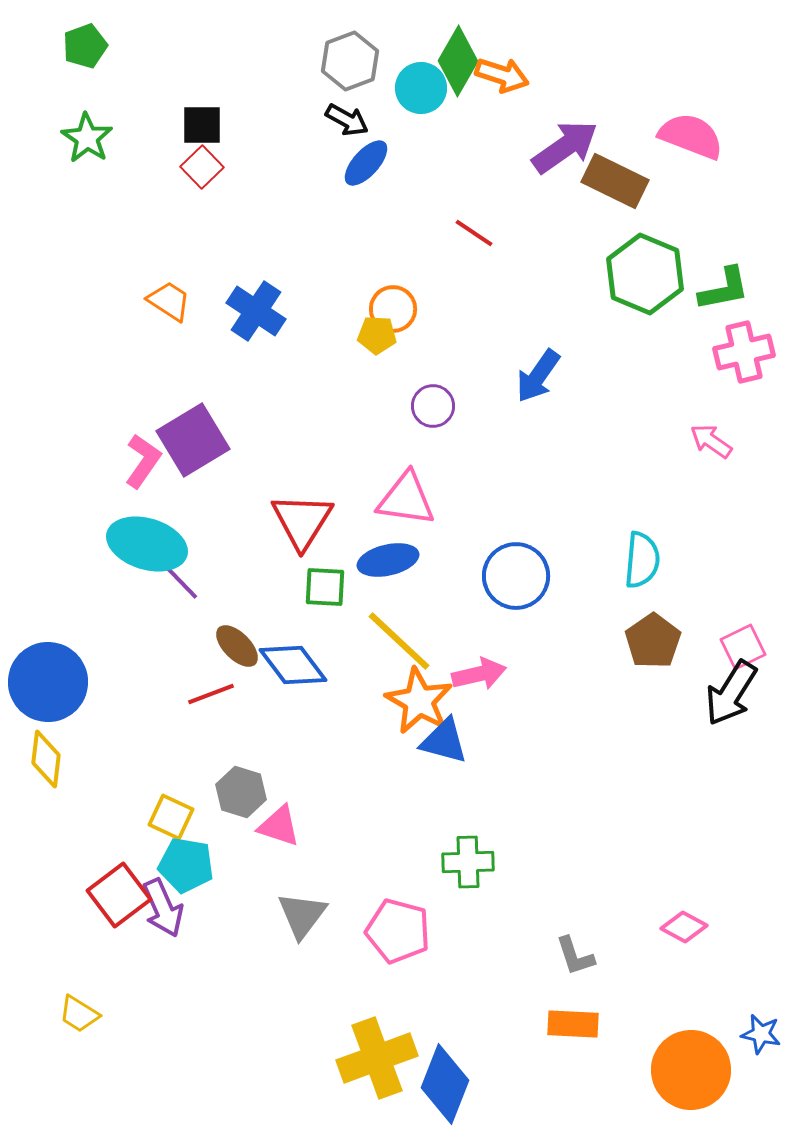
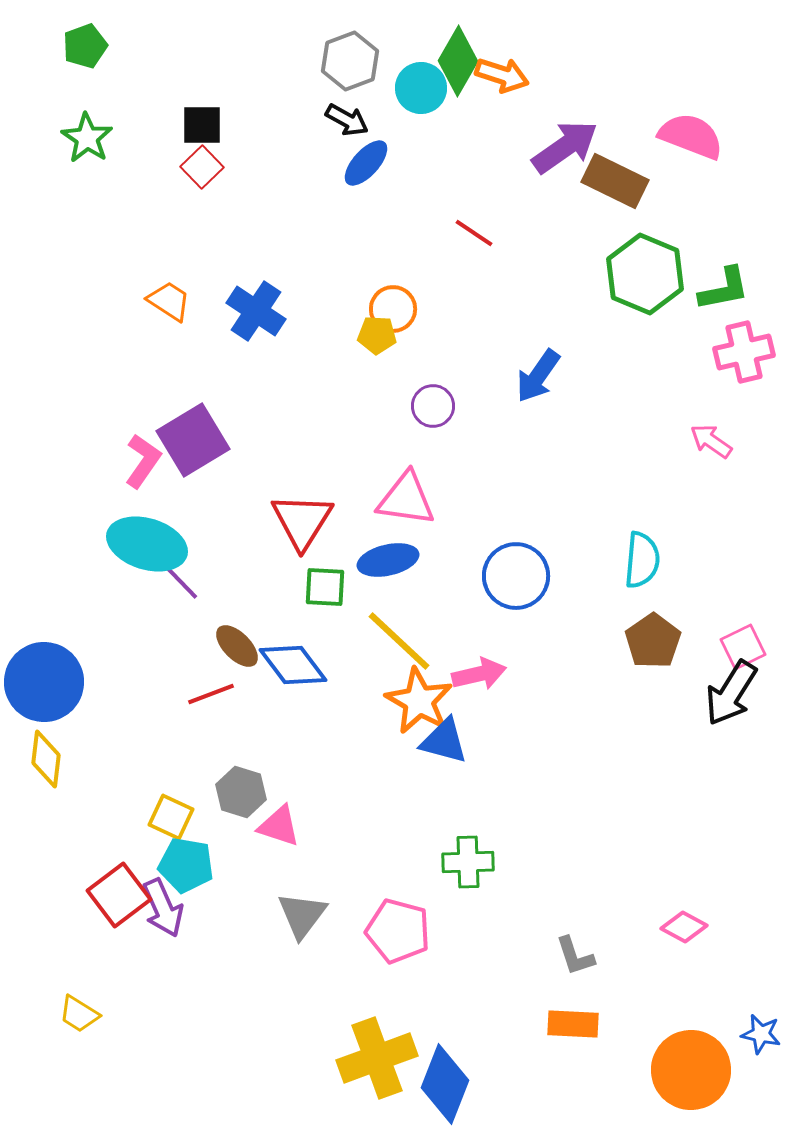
blue circle at (48, 682): moved 4 px left
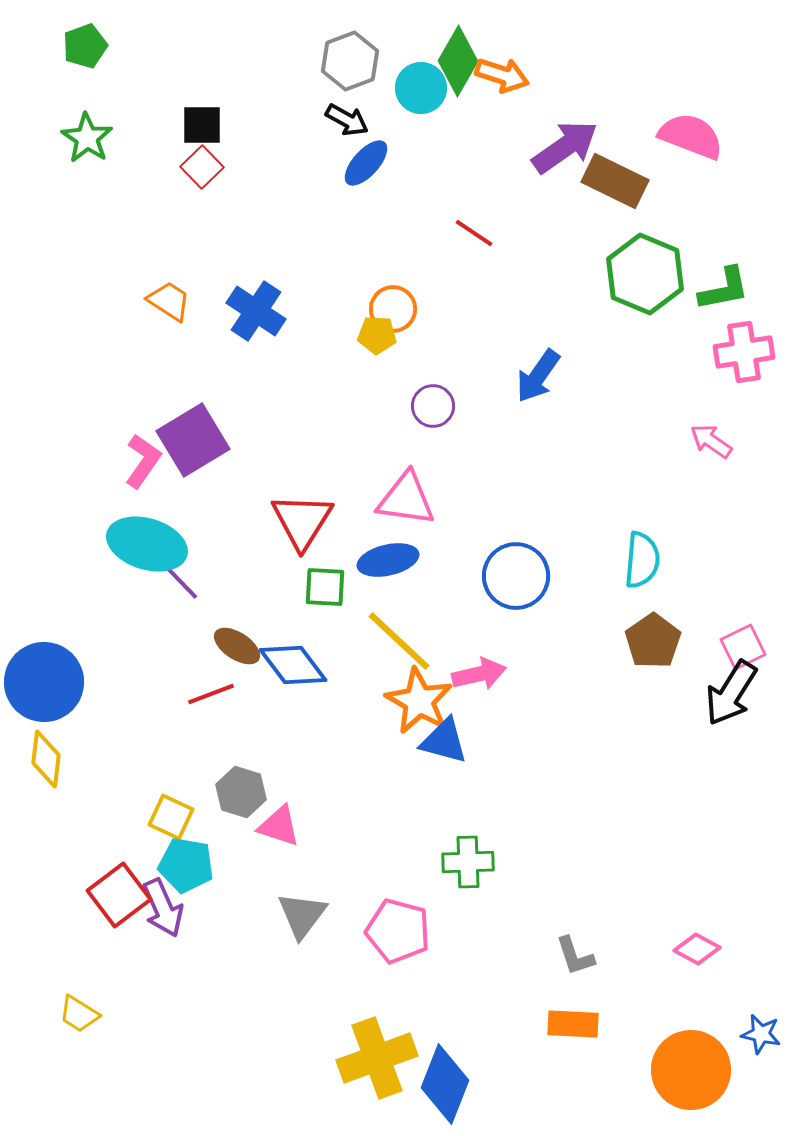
pink cross at (744, 352): rotated 4 degrees clockwise
brown ellipse at (237, 646): rotated 12 degrees counterclockwise
pink diamond at (684, 927): moved 13 px right, 22 px down
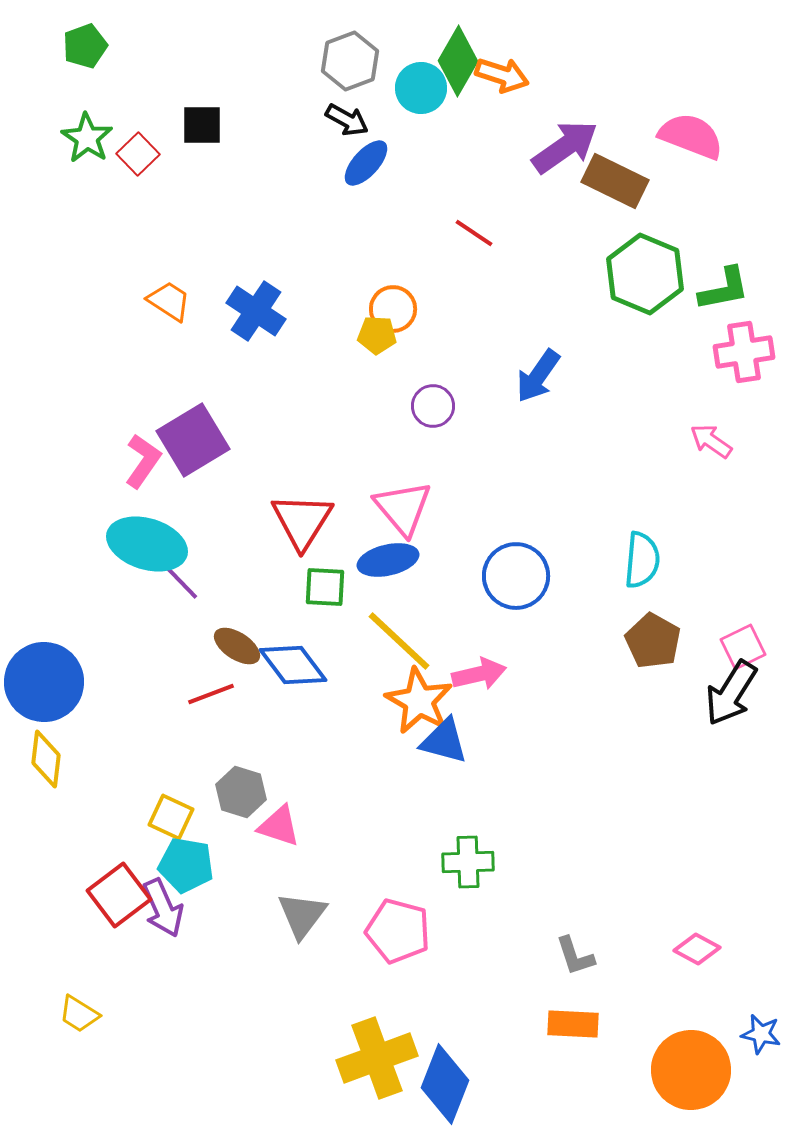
red square at (202, 167): moved 64 px left, 13 px up
pink triangle at (406, 499): moved 3 px left, 9 px down; rotated 42 degrees clockwise
brown pentagon at (653, 641): rotated 8 degrees counterclockwise
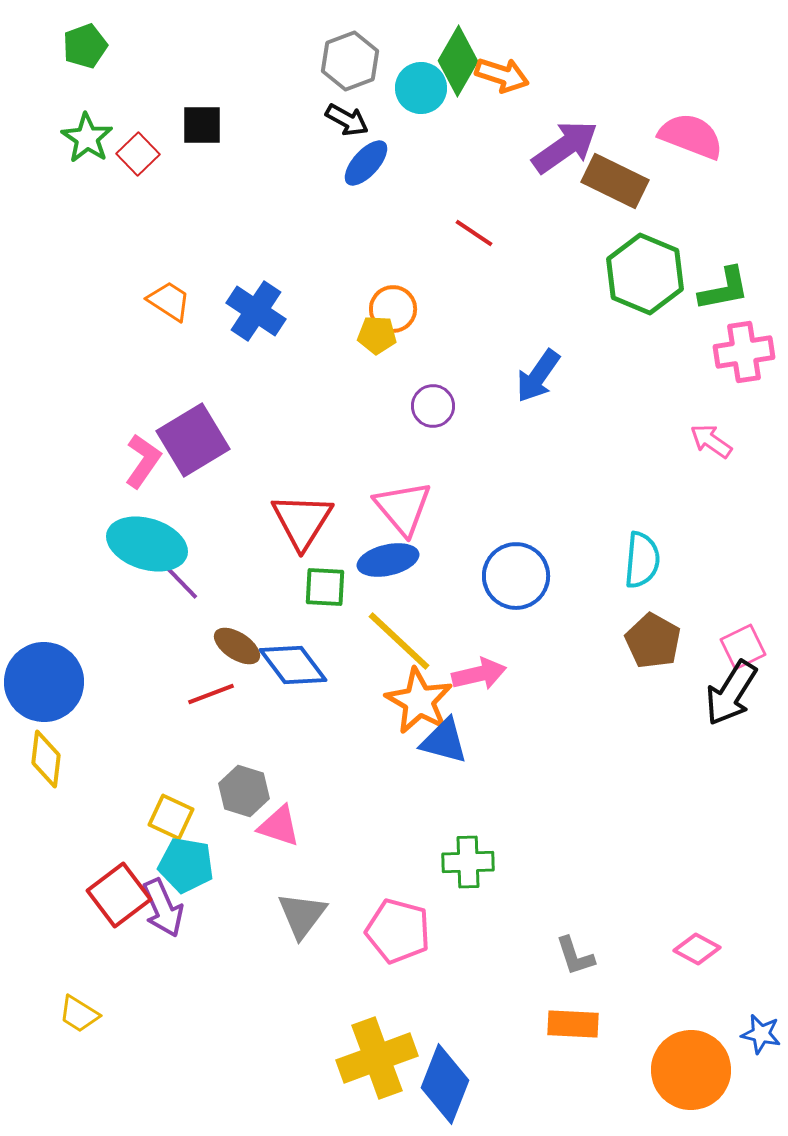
gray hexagon at (241, 792): moved 3 px right, 1 px up
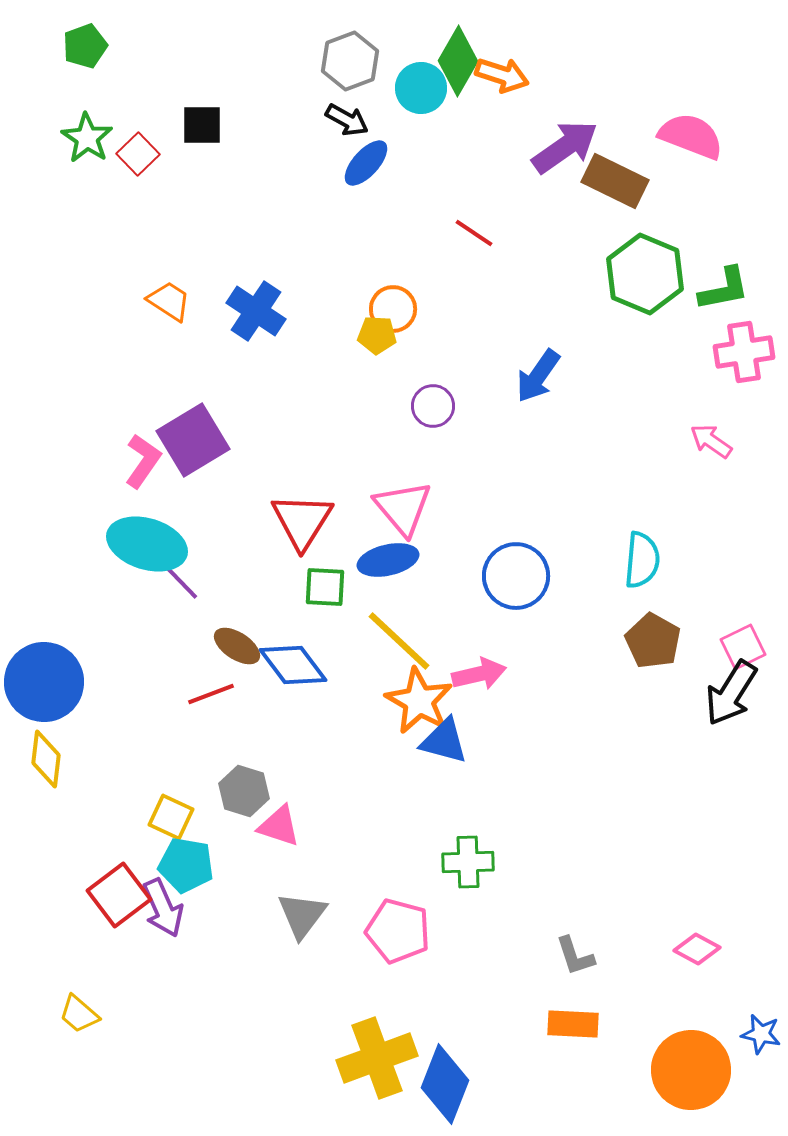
yellow trapezoid at (79, 1014): rotated 9 degrees clockwise
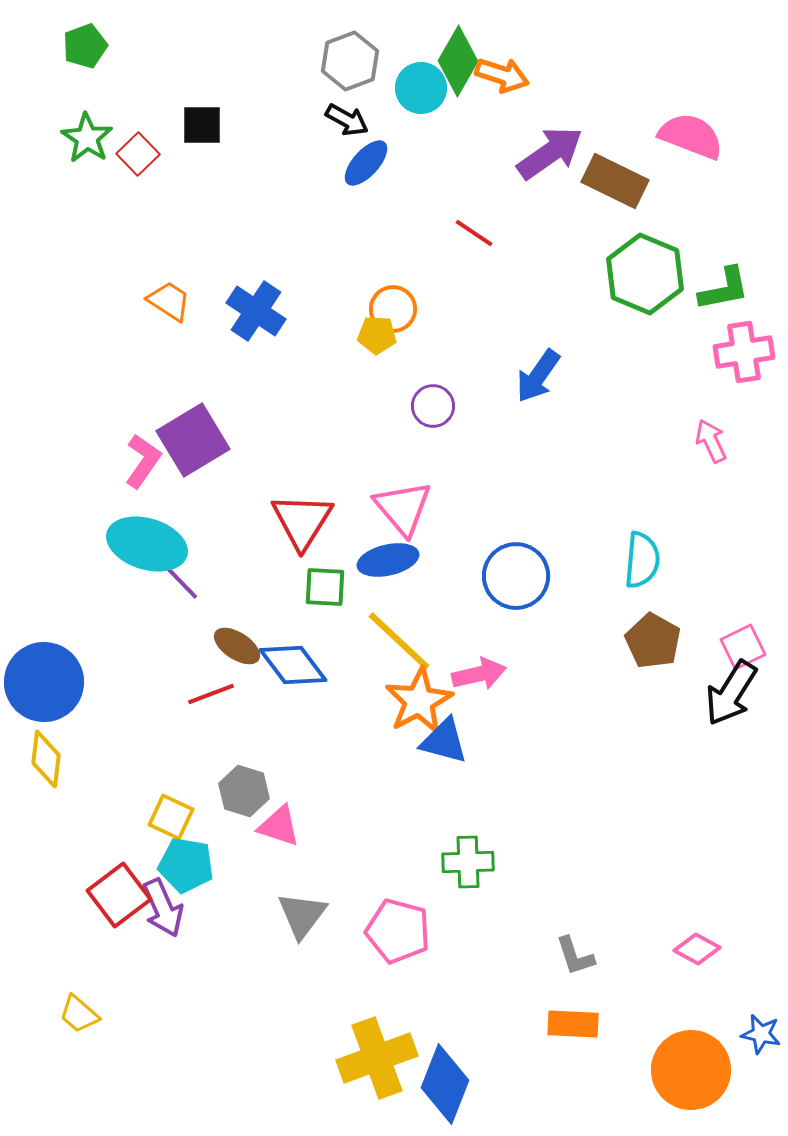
purple arrow at (565, 147): moved 15 px left, 6 px down
pink arrow at (711, 441): rotated 30 degrees clockwise
orange star at (419, 701): rotated 14 degrees clockwise
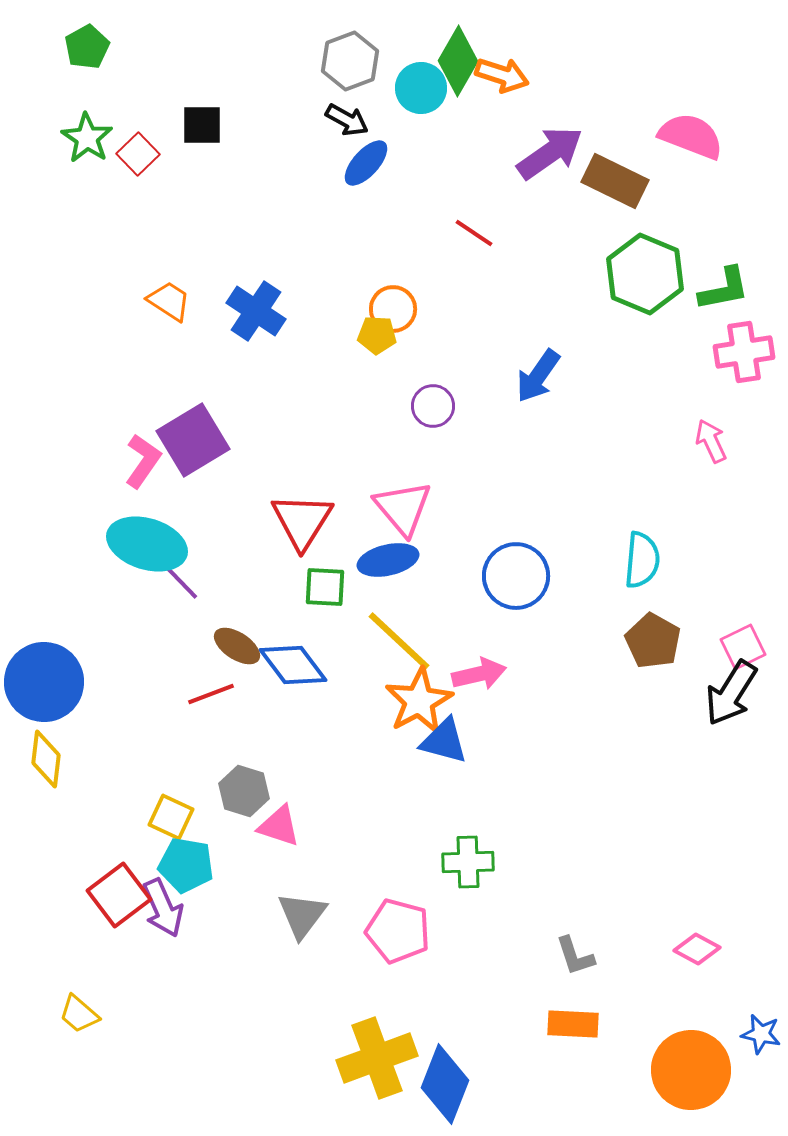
green pentagon at (85, 46): moved 2 px right, 1 px down; rotated 9 degrees counterclockwise
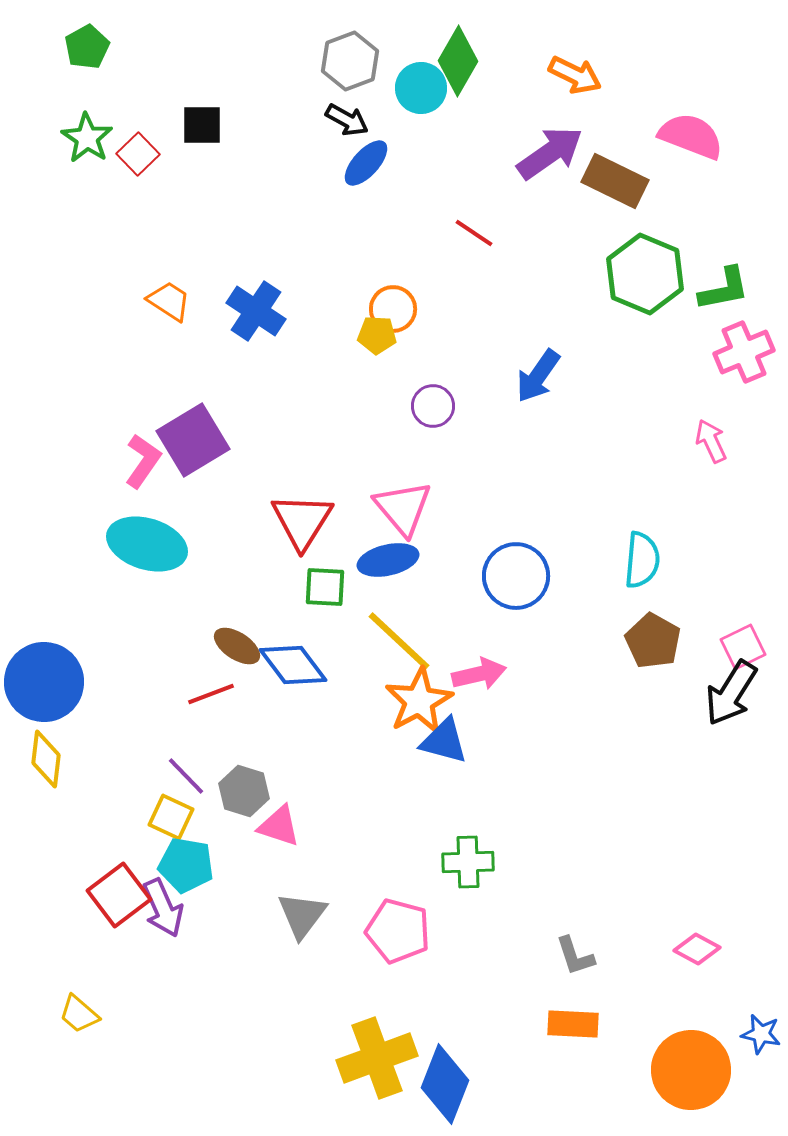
orange arrow at (502, 75): moved 73 px right; rotated 8 degrees clockwise
pink cross at (744, 352): rotated 14 degrees counterclockwise
purple line at (180, 581): moved 6 px right, 195 px down
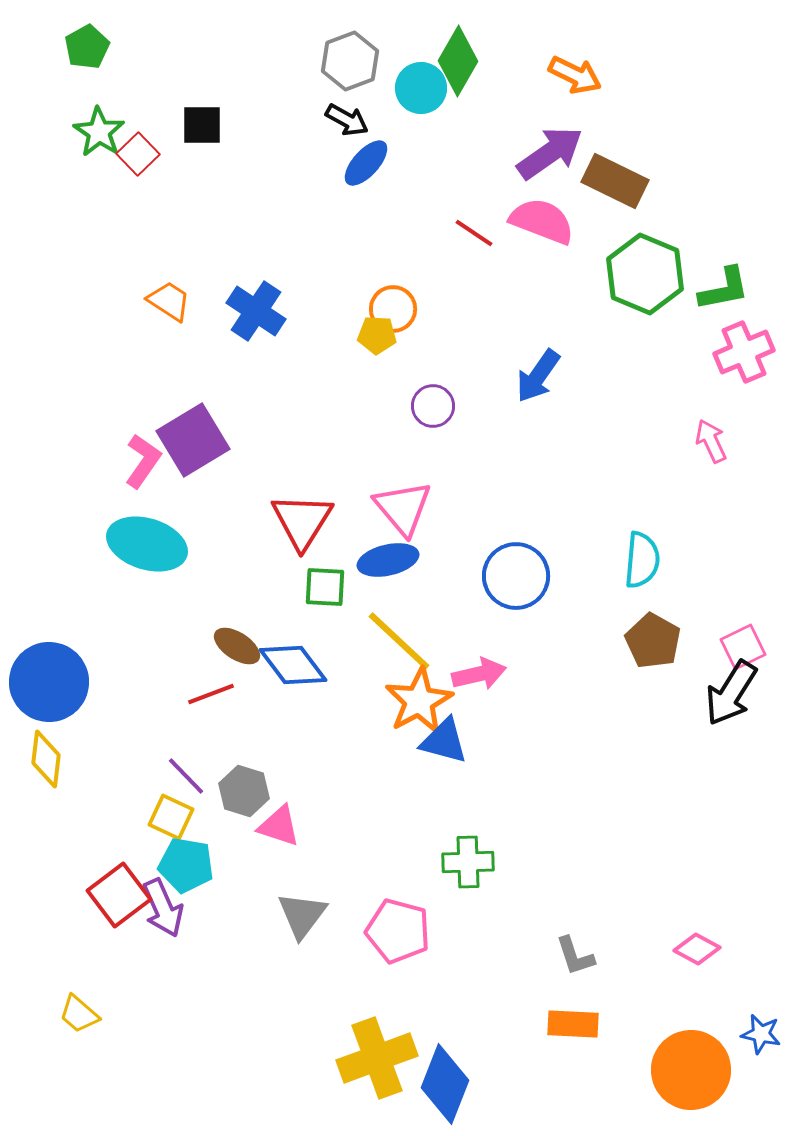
pink semicircle at (691, 136): moved 149 px left, 85 px down
green star at (87, 138): moved 12 px right, 6 px up
blue circle at (44, 682): moved 5 px right
